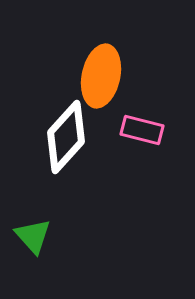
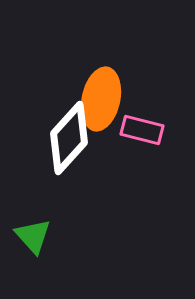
orange ellipse: moved 23 px down
white diamond: moved 3 px right, 1 px down
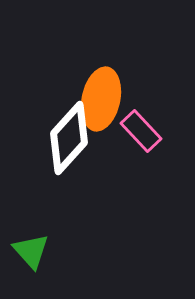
pink rectangle: moved 1 px left, 1 px down; rotated 33 degrees clockwise
green triangle: moved 2 px left, 15 px down
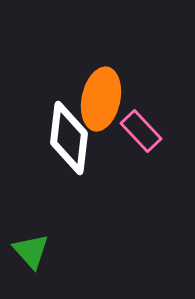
white diamond: rotated 36 degrees counterclockwise
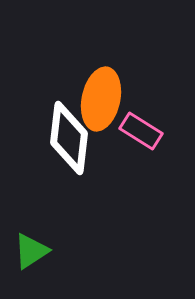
pink rectangle: rotated 15 degrees counterclockwise
green triangle: rotated 39 degrees clockwise
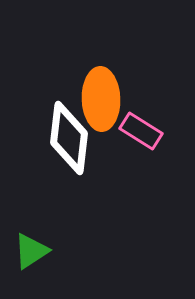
orange ellipse: rotated 14 degrees counterclockwise
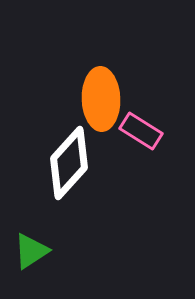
white diamond: moved 25 px down; rotated 36 degrees clockwise
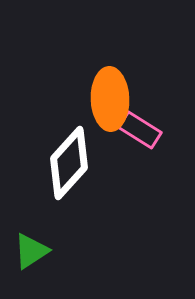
orange ellipse: moved 9 px right
pink rectangle: moved 1 px left, 1 px up
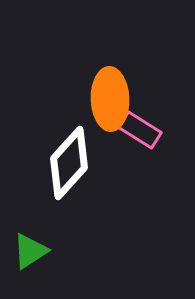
green triangle: moved 1 px left
